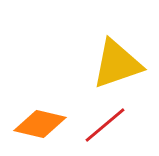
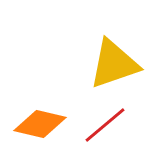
yellow triangle: moved 3 px left
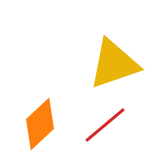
orange diamond: rotated 57 degrees counterclockwise
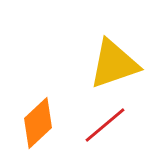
orange diamond: moved 2 px left, 1 px up
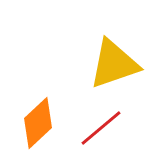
red line: moved 4 px left, 3 px down
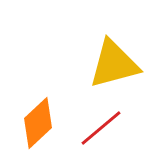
yellow triangle: rotated 4 degrees clockwise
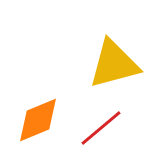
orange diamond: moved 3 px up; rotated 21 degrees clockwise
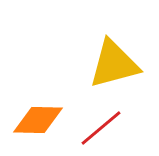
orange diamond: rotated 24 degrees clockwise
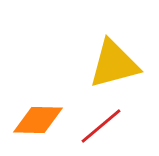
red line: moved 2 px up
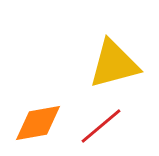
orange diamond: moved 3 px down; rotated 12 degrees counterclockwise
